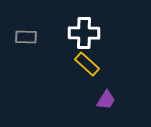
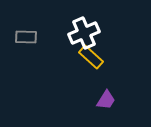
white cross: rotated 24 degrees counterclockwise
yellow rectangle: moved 4 px right, 7 px up
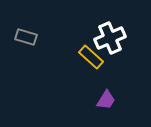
white cross: moved 26 px right, 5 px down
gray rectangle: rotated 15 degrees clockwise
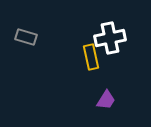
white cross: rotated 12 degrees clockwise
yellow rectangle: rotated 35 degrees clockwise
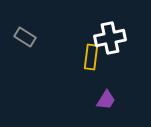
gray rectangle: moved 1 px left; rotated 15 degrees clockwise
yellow rectangle: rotated 20 degrees clockwise
